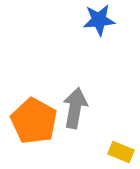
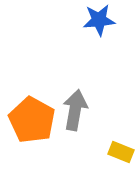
gray arrow: moved 2 px down
orange pentagon: moved 2 px left, 1 px up
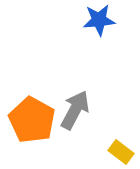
gray arrow: rotated 18 degrees clockwise
yellow rectangle: rotated 15 degrees clockwise
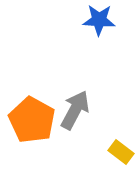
blue star: rotated 8 degrees clockwise
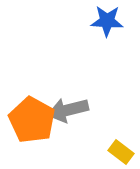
blue star: moved 8 px right, 1 px down
gray arrow: moved 7 px left; rotated 132 degrees counterclockwise
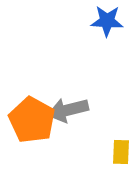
yellow rectangle: rotated 55 degrees clockwise
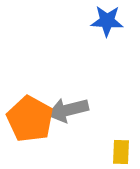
orange pentagon: moved 2 px left, 1 px up
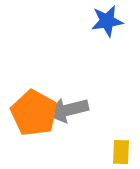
blue star: rotated 12 degrees counterclockwise
orange pentagon: moved 4 px right, 6 px up
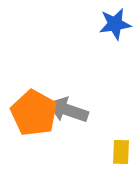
blue star: moved 8 px right, 3 px down
gray arrow: rotated 33 degrees clockwise
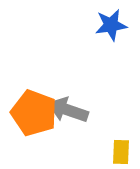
blue star: moved 4 px left, 1 px down
orange pentagon: rotated 9 degrees counterclockwise
